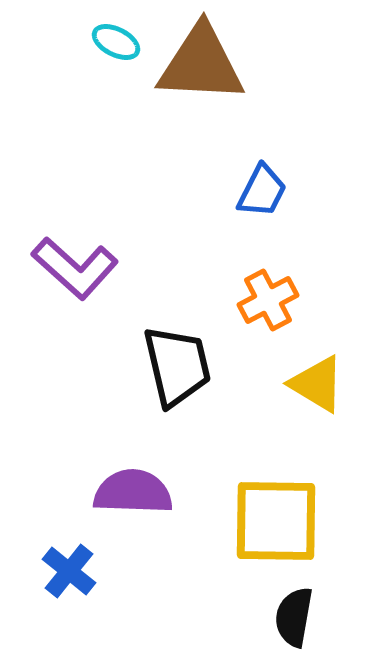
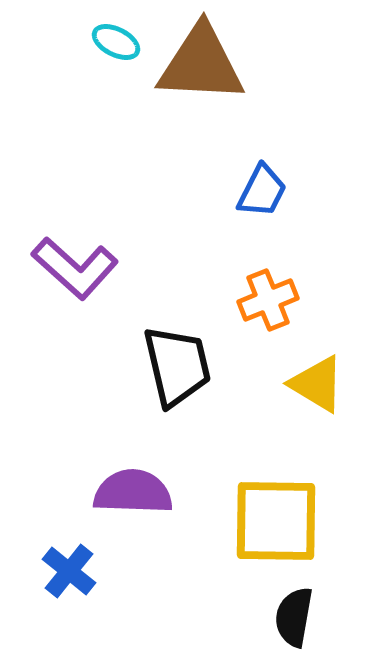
orange cross: rotated 6 degrees clockwise
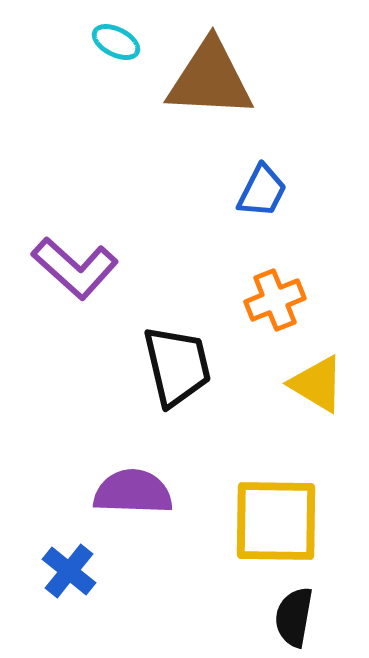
brown triangle: moved 9 px right, 15 px down
orange cross: moved 7 px right
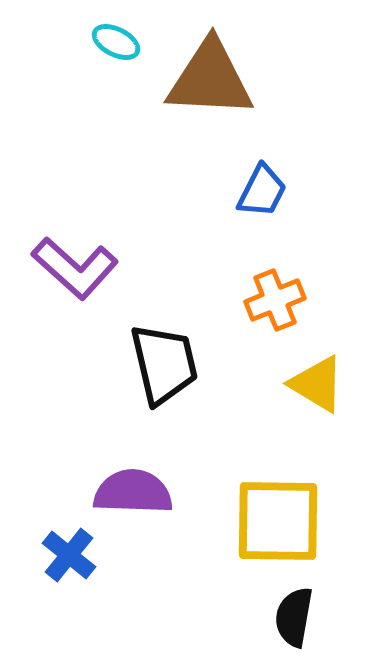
black trapezoid: moved 13 px left, 2 px up
yellow square: moved 2 px right
blue cross: moved 16 px up
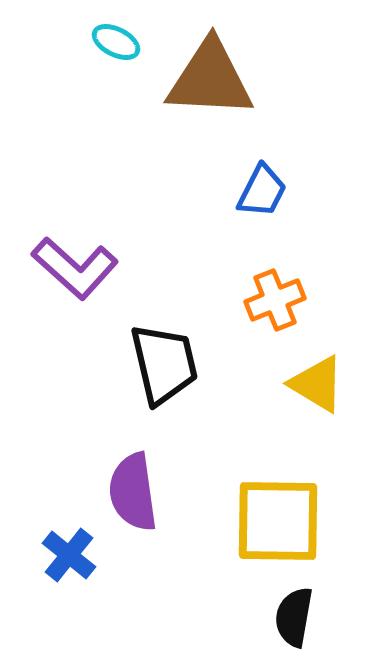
purple semicircle: rotated 100 degrees counterclockwise
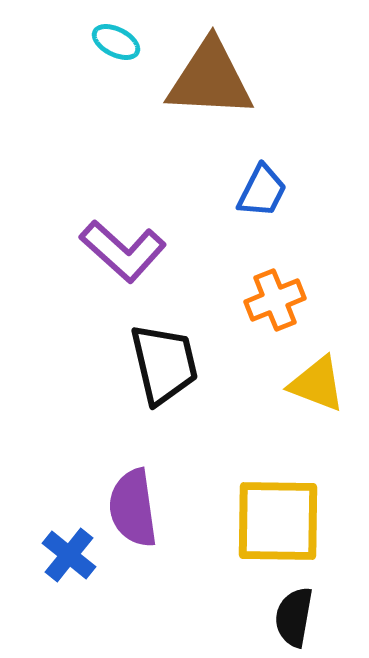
purple L-shape: moved 48 px right, 17 px up
yellow triangle: rotated 10 degrees counterclockwise
purple semicircle: moved 16 px down
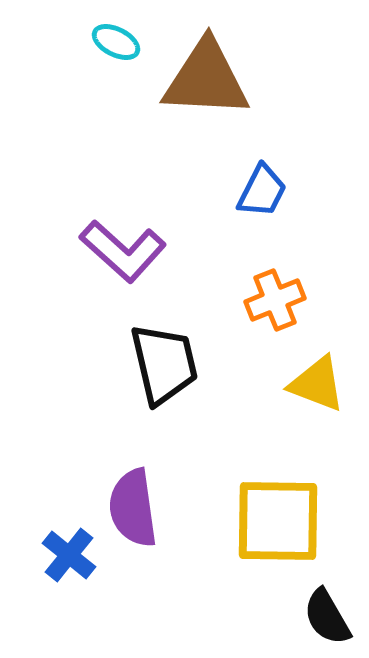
brown triangle: moved 4 px left
black semicircle: moved 33 px right; rotated 40 degrees counterclockwise
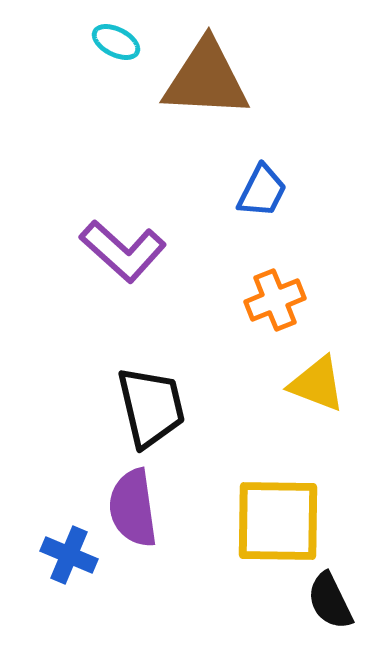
black trapezoid: moved 13 px left, 43 px down
blue cross: rotated 16 degrees counterclockwise
black semicircle: moved 3 px right, 16 px up; rotated 4 degrees clockwise
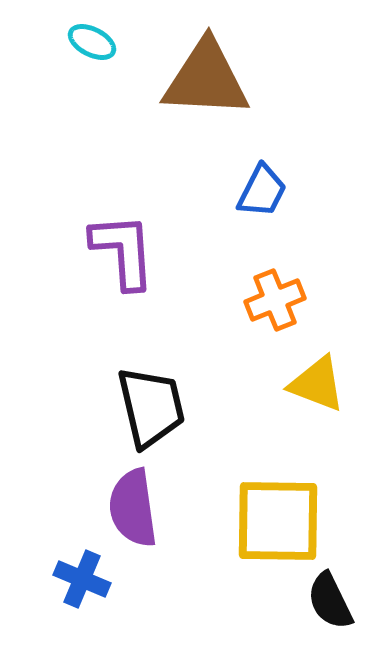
cyan ellipse: moved 24 px left
purple L-shape: rotated 136 degrees counterclockwise
blue cross: moved 13 px right, 24 px down
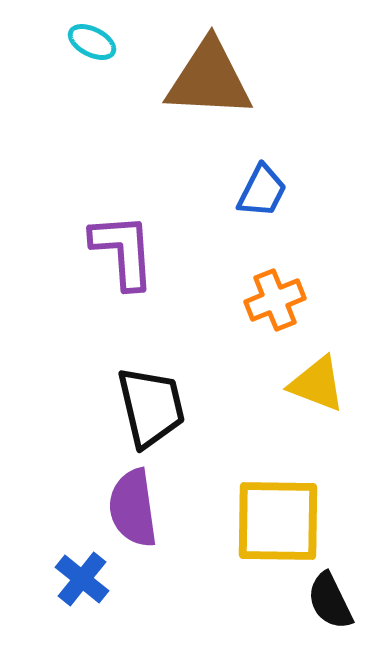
brown triangle: moved 3 px right
blue cross: rotated 16 degrees clockwise
